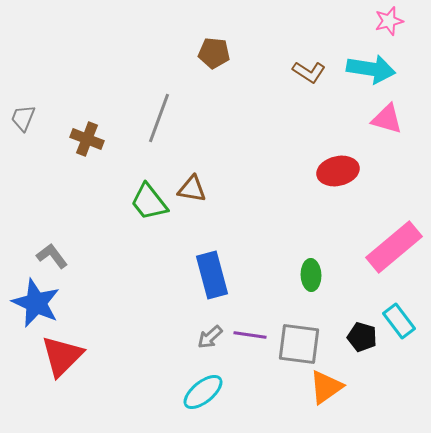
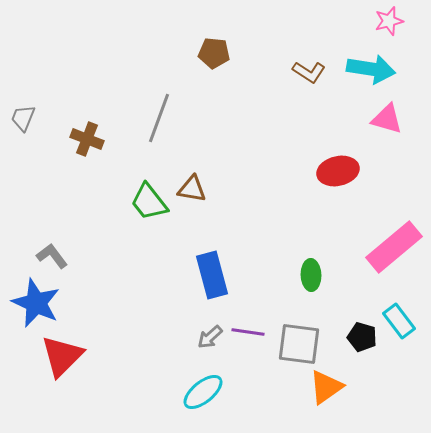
purple line: moved 2 px left, 3 px up
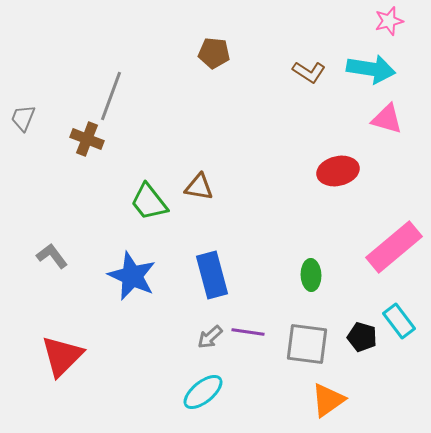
gray line: moved 48 px left, 22 px up
brown triangle: moved 7 px right, 2 px up
blue star: moved 96 px right, 27 px up
gray square: moved 8 px right
orange triangle: moved 2 px right, 13 px down
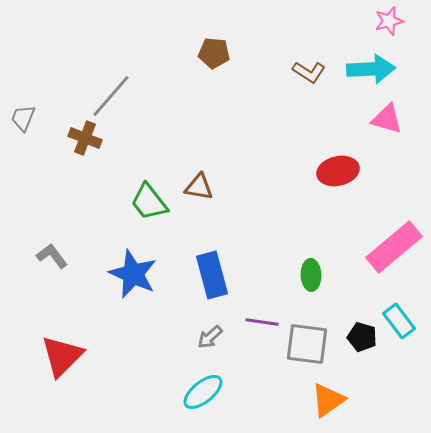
cyan arrow: rotated 12 degrees counterclockwise
gray line: rotated 21 degrees clockwise
brown cross: moved 2 px left, 1 px up
blue star: moved 1 px right, 2 px up
purple line: moved 14 px right, 10 px up
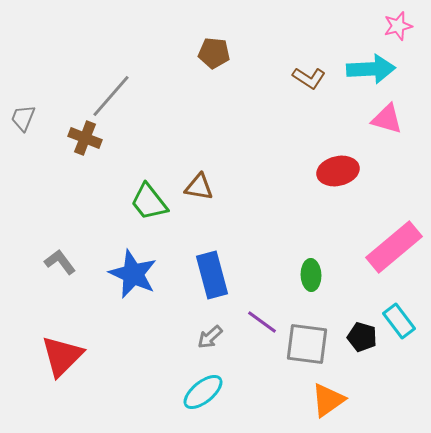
pink star: moved 9 px right, 5 px down
brown L-shape: moved 6 px down
gray L-shape: moved 8 px right, 6 px down
purple line: rotated 28 degrees clockwise
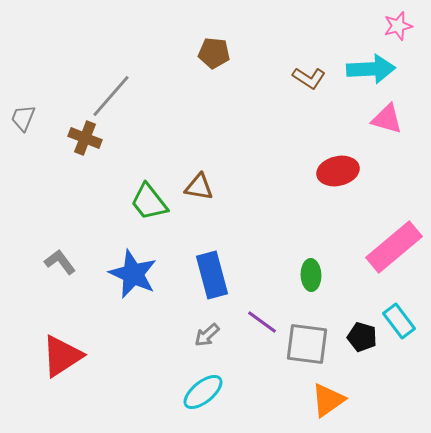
gray arrow: moved 3 px left, 2 px up
red triangle: rotated 12 degrees clockwise
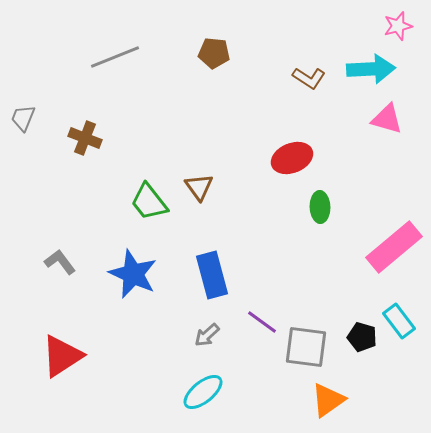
gray line: moved 4 px right, 39 px up; rotated 27 degrees clockwise
red ellipse: moved 46 px left, 13 px up; rotated 9 degrees counterclockwise
brown triangle: rotated 44 degrees clockwise
green ellipse: moved 9 px right, 68 px up
gray square: moved 1 px left, 3 px down
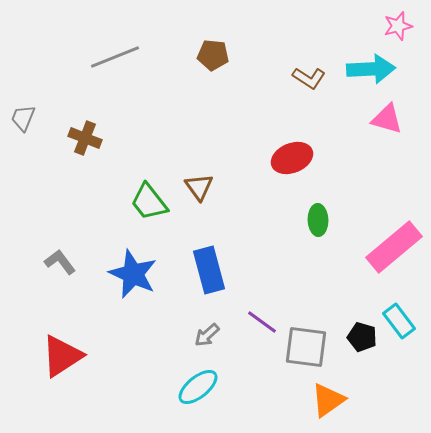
brown pentagon: moved 1 px left, 2 px down
green ellipse: moved 2 px left, 13 px down
blue rectangle: moved 3 px left, 5 px up
cyan ellipse: moved 5 px left, 5 px up
